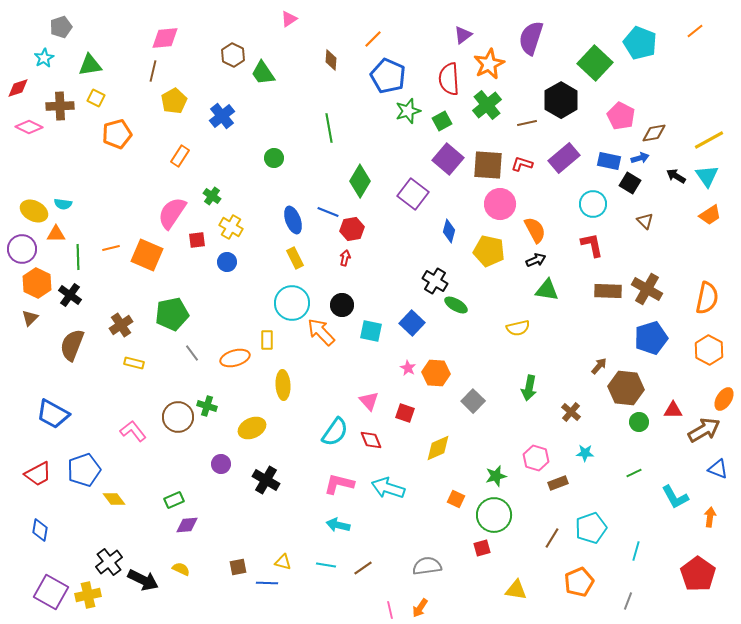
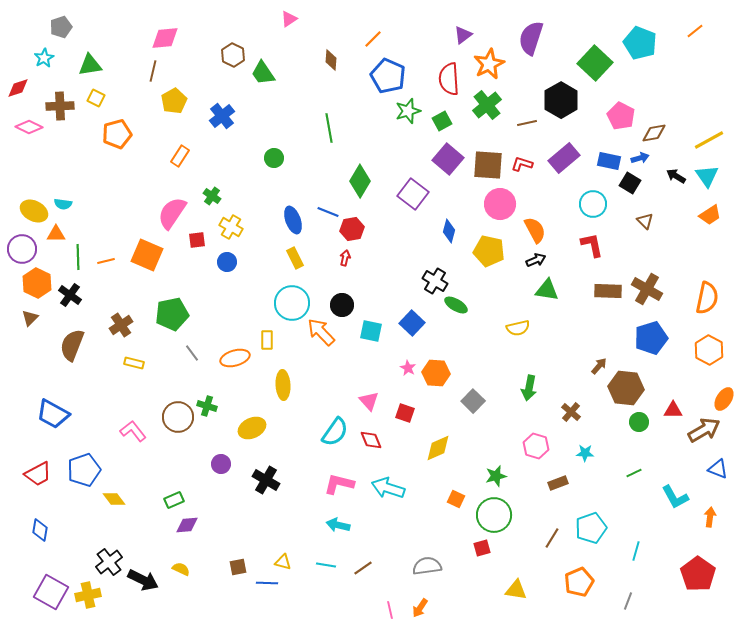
orange line at (111, 248): moved 5 px left, 13 px down
pink hexagon at (536, 458): moved 12 px up
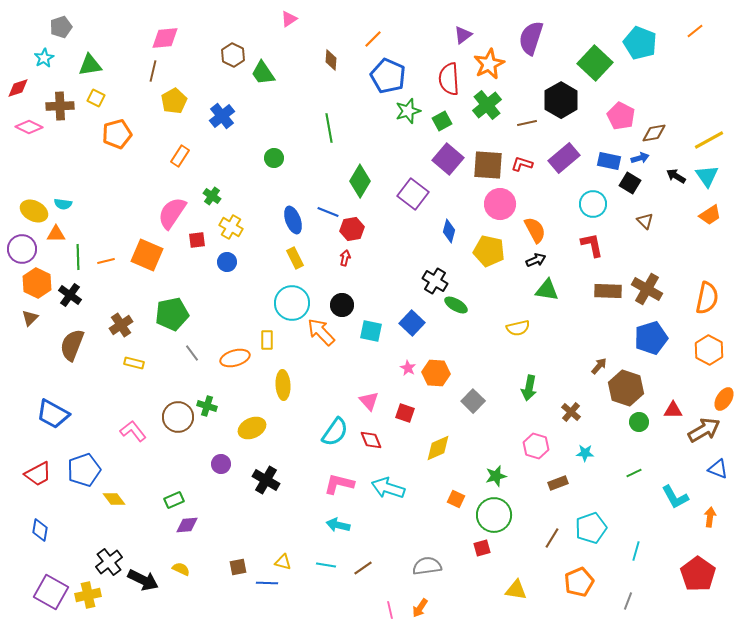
brown hexagon at (626, 388): rotated 12 degrees clockwise
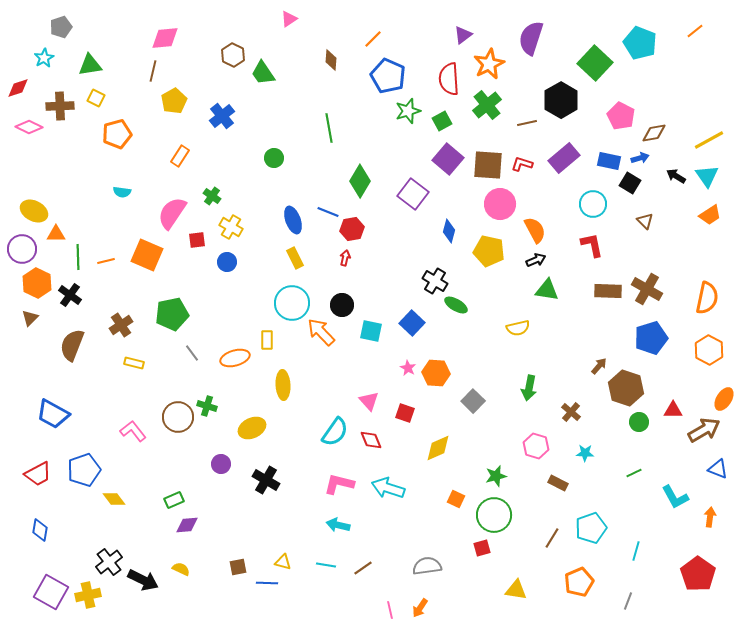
cyan semicircle at (63, 204): moved 59 px right, 12 px up
brown rectangle at (558, 483): rotated 48 degrees clockwise
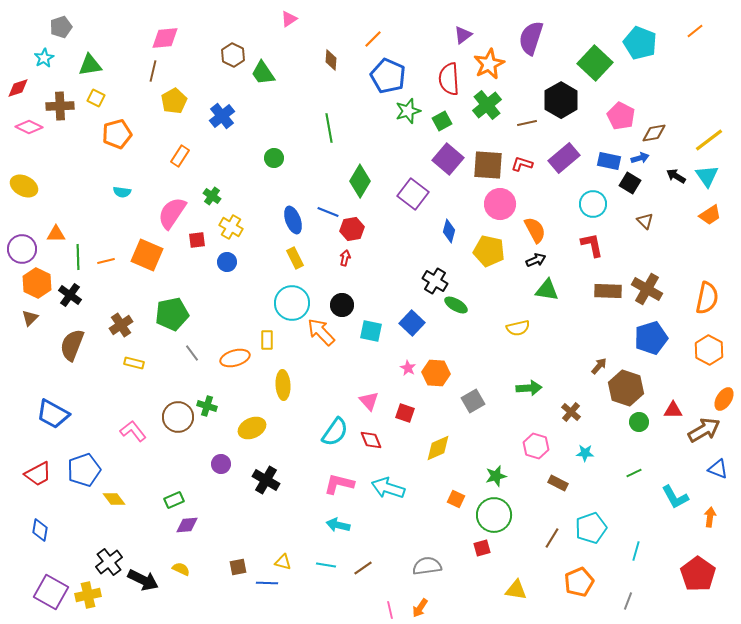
yellow line at (709, 140): rotated 8 degrees counterclockwise
yellow ellipse at (34, 211): moved 10 px left, 25 px up
green arrow at (529, 388): rotated 105 degrees counterclockwise
gray square at (473, 401): rotated 15 degrees clockwise
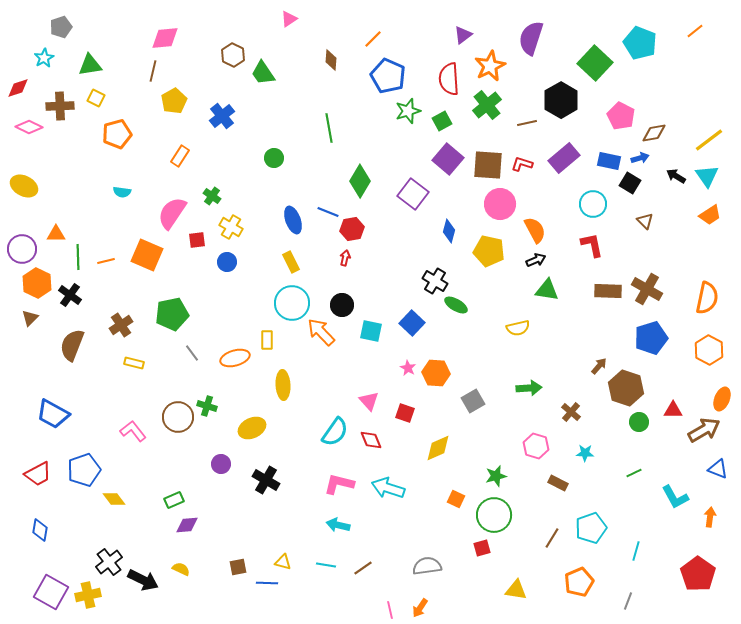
orange star at (489, 64): moved 1 px right, 2 px down
yellow rectangle at (295, 258): moved 4 px left, 4 px down
orange ellipse at (724, 399): moved 2 px left; rotated 10 degrees counterclockwise
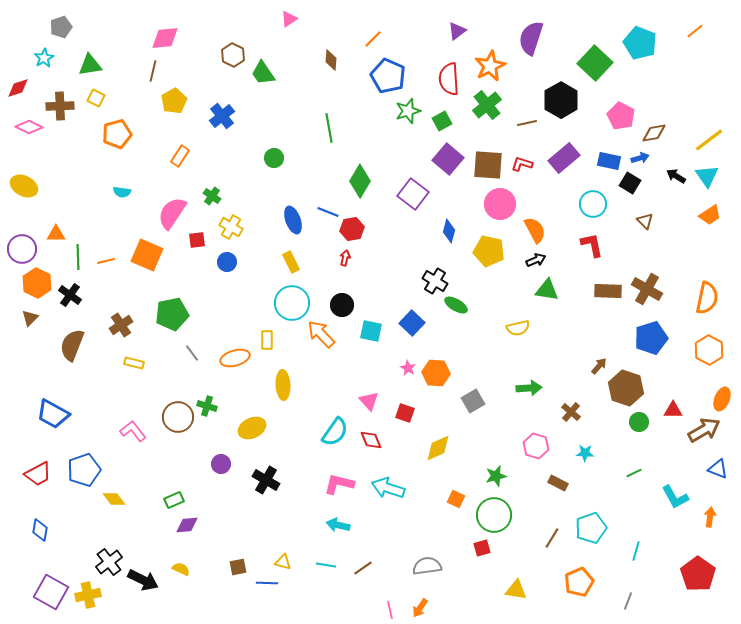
purple triangle at (463, 35): moved 6 px left, 4 px up
orange arrow at (321, 332): moved 2 px down
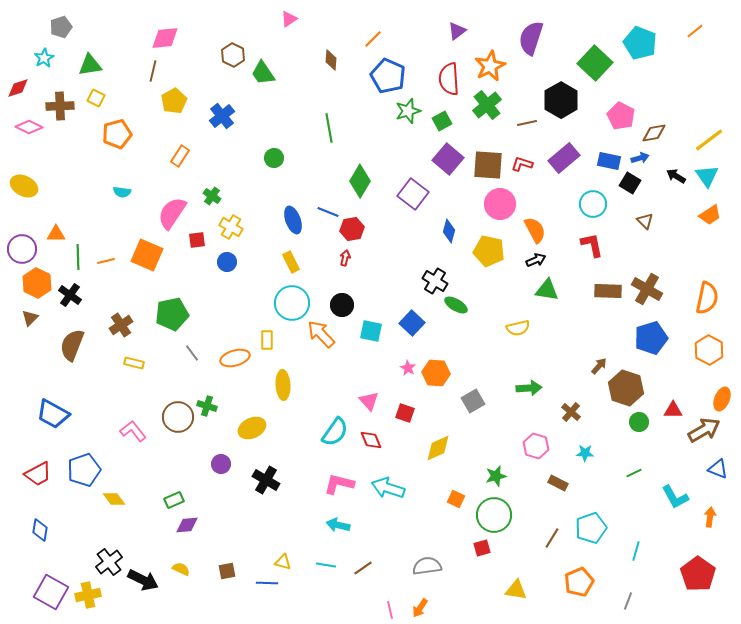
brown square at (238, 567): moved 11 px left, 4 px down
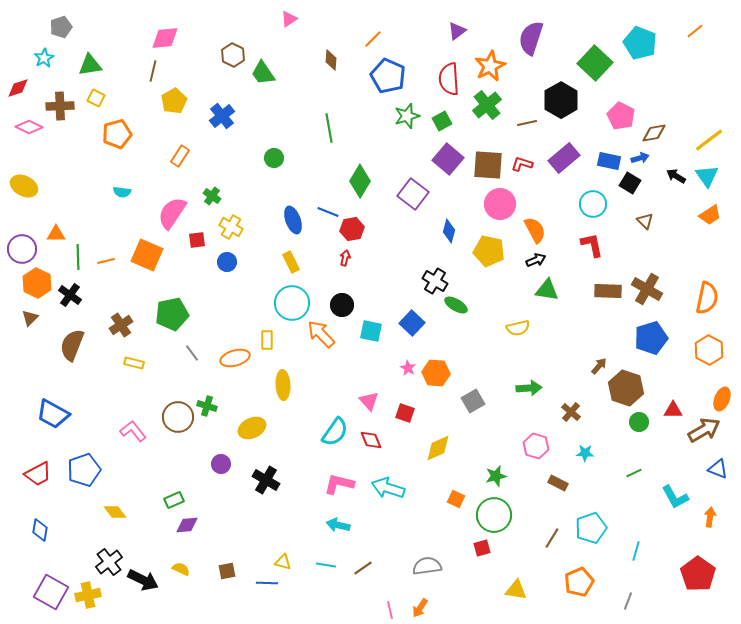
green star at (408, 111): moved 1 px left, 5 px down
yellow diamond at (114, 499): moved 1 px right, 13 px down
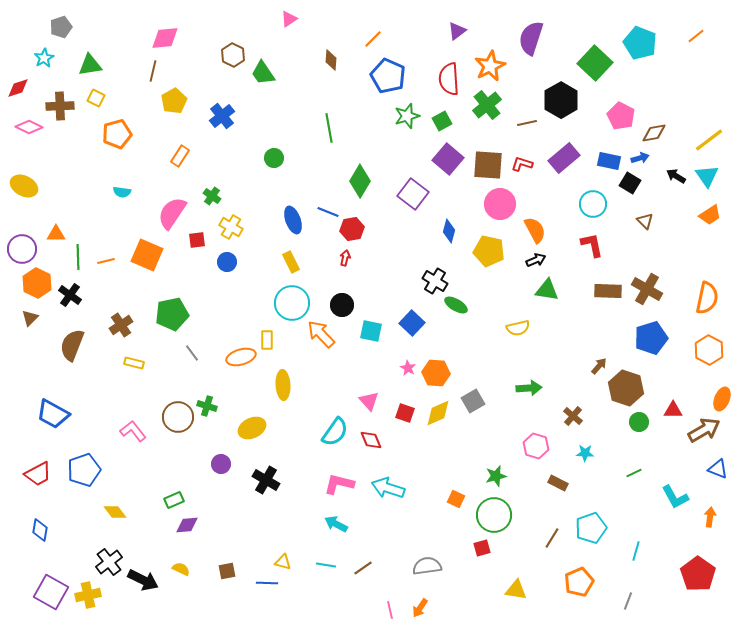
orange line at (695, 31): moved 1 px right, 5 px down
orange ellipse at (235, 358): moved 6 px right, 1 px up
brown cross at (571, 412): moved 2 px right, 4 px down
yellow diamond at (438, 448): moved 35 px up
cyan arrow at (338, 525): moved 2 px left, 1 px up; rotated 15 degrees clockwise
